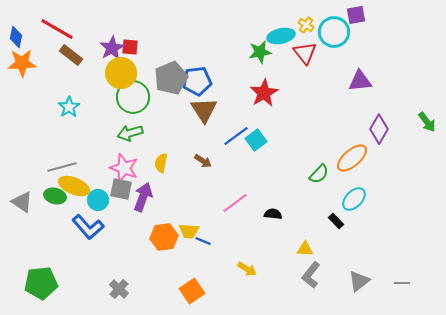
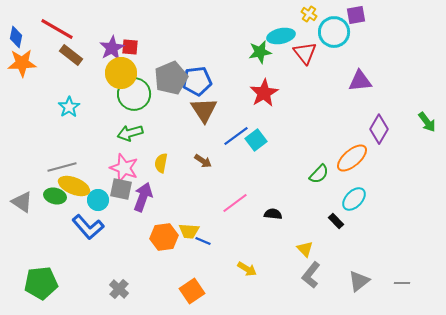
yellow cross at (306, 25): moved 3 px right, 11 px up
green circle at (133, 97): moved 1 px right, 3 px up
yellow triangle at (305, 249): rotated 42 degrees clockwise
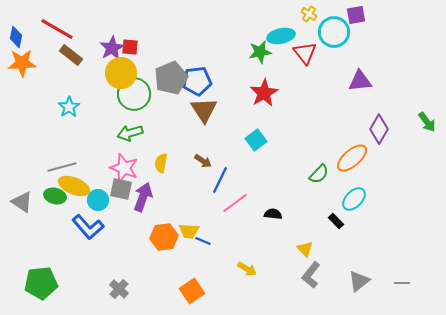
blue line at (236, 136): moved 16 px left, 44 px down; rotated 28 degrees counterclockwise
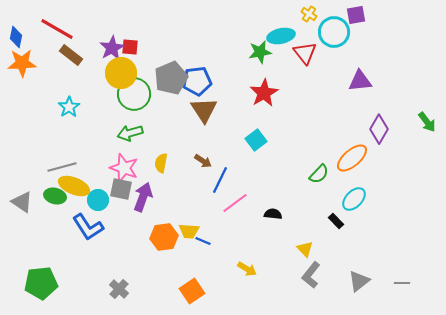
blue L-shape at (88, 227): rotated 8 degrees clockwise
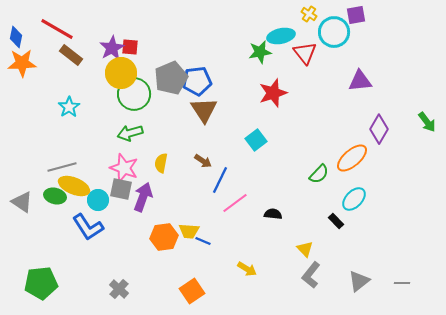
red star at (264, 93): moved 9 px right; rotated 12 degrees clockwise
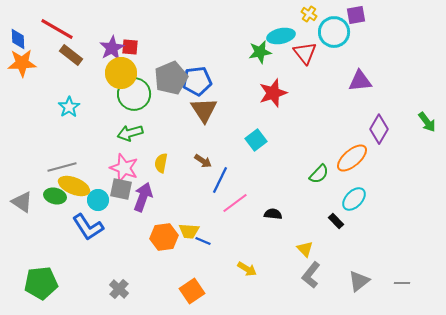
blue diamond at (16, 37): moved 2 px right, 2 px down; rotated 15 degrees counterclockwise
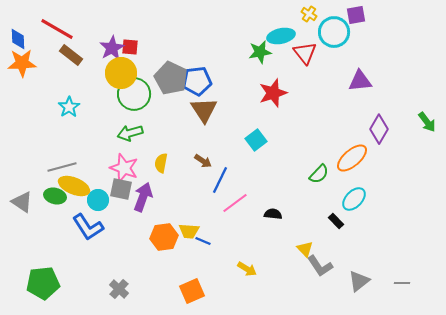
gray pentagon at (171, 78): rotated 24 degrees counterclockwise
gray L-shape at (311, 275): moved 9 px right, 9 px up; rotated 72 degrees counterclockwise
green pentagon at (41, 283): moved 2 px right
orange square at (192, 291): rotated 10 degrees clockwise
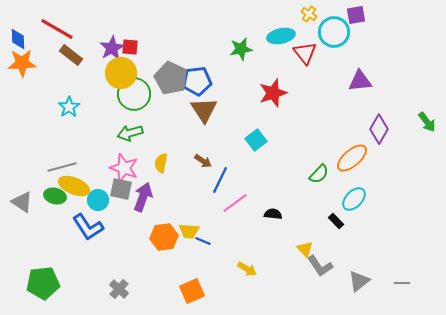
green star at (260, 52): moved 19 px left, 3 px up
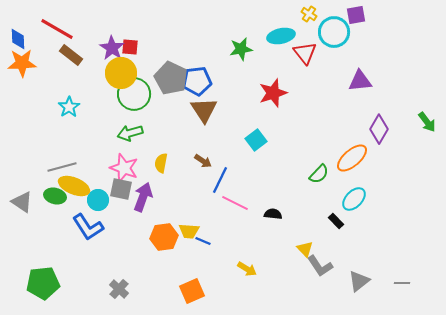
purple star at (112, 48): rotated 10 degrees counterclockwise
pink line at (235, 203): rotated 64 degrees clockwise
